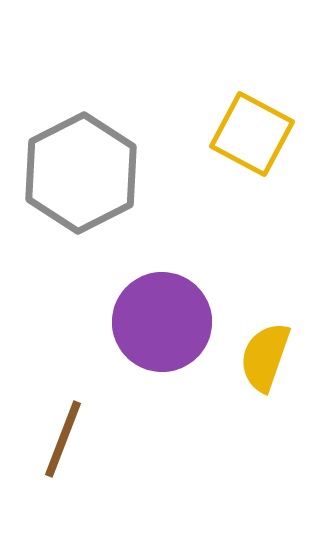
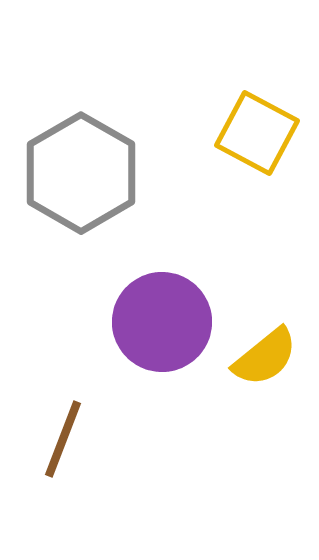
yellow square: moved 5 px right, 1 px up
gray hexagon: rotated 3 degrees counterclockwise
yellow semicircle: rotated 148 degrees counterclockwise
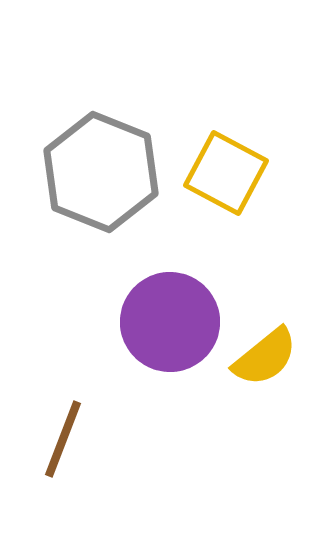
yellow square: moved 31 px left, 40 px down
gray hexagon: moved 20 px right, 1 px up; rotated 8 degrees counterclockwise
purple circle: moved 8 px right
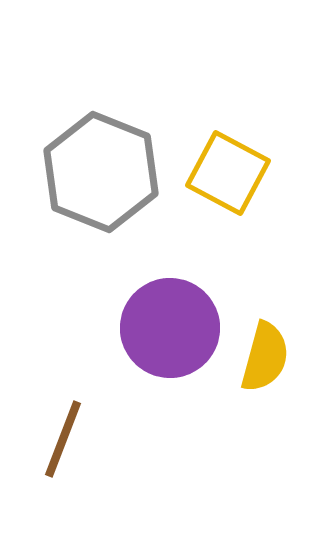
yellow square: moved 2 px right
purple circle: moved 6 px down
yellow semicircle: rotated 36 degrees counterclockwise
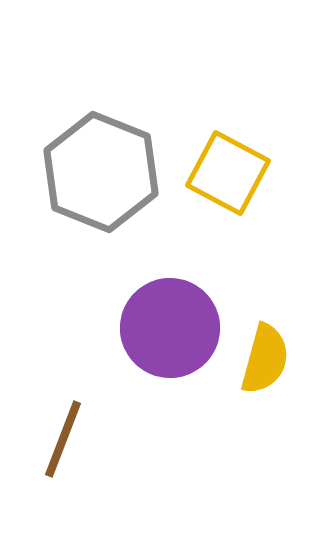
yellow semicircle: moved 2 px down
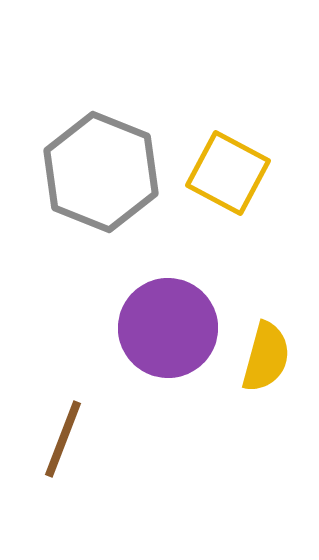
purple circle: moved 2 px left
yellow semicircle: moved 1 px right, 2 px up
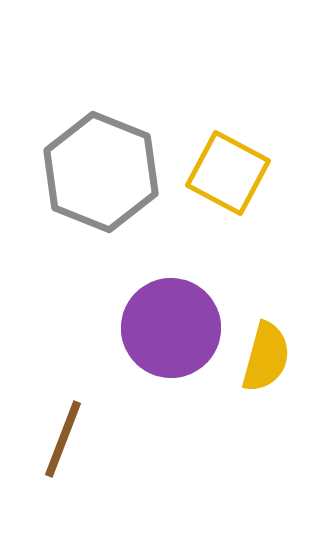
purple circle: moved 3 px right
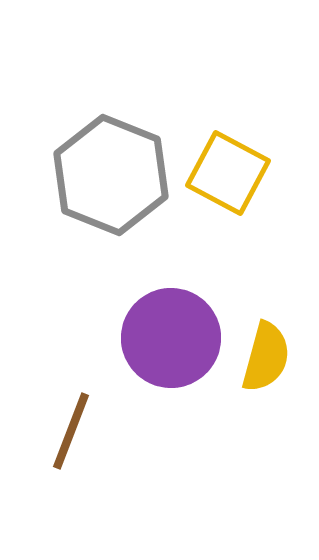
gray hexagon: moved 10 px right, 3 px down
purple circle: moved 10 px down
brown line: moved 8 px right, 8 px up
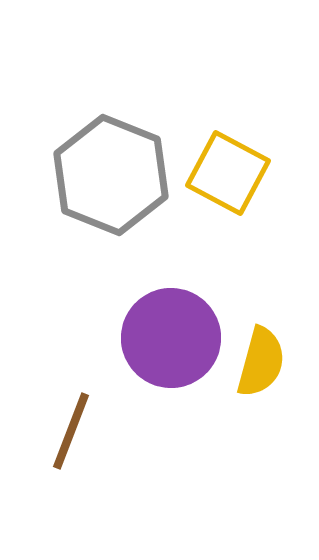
yellow semicircle: moved 5 px left, 5 px down
